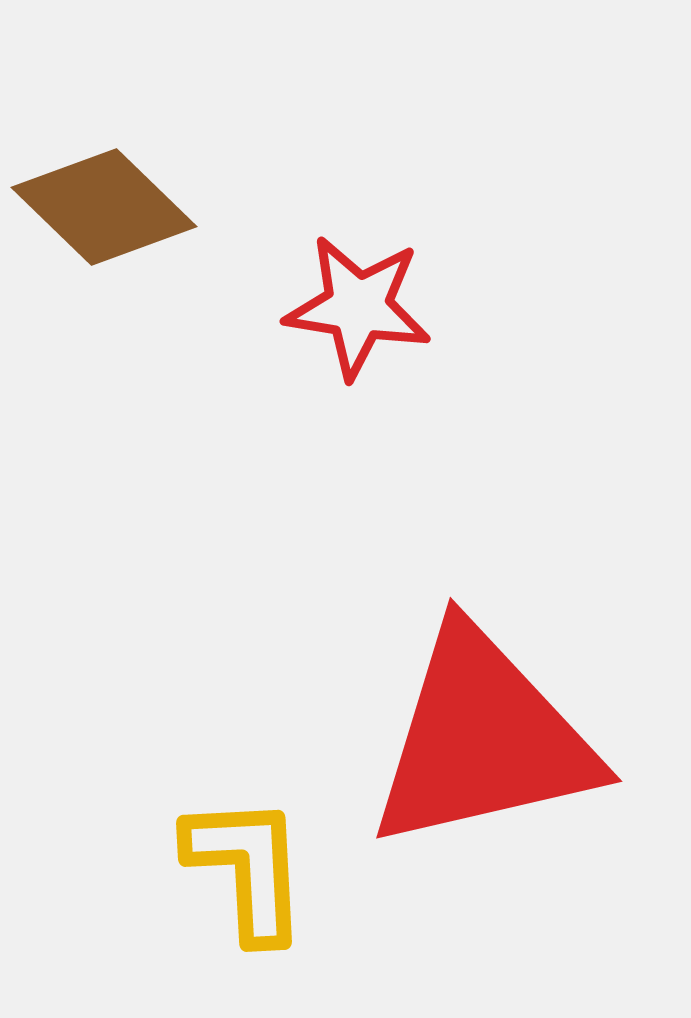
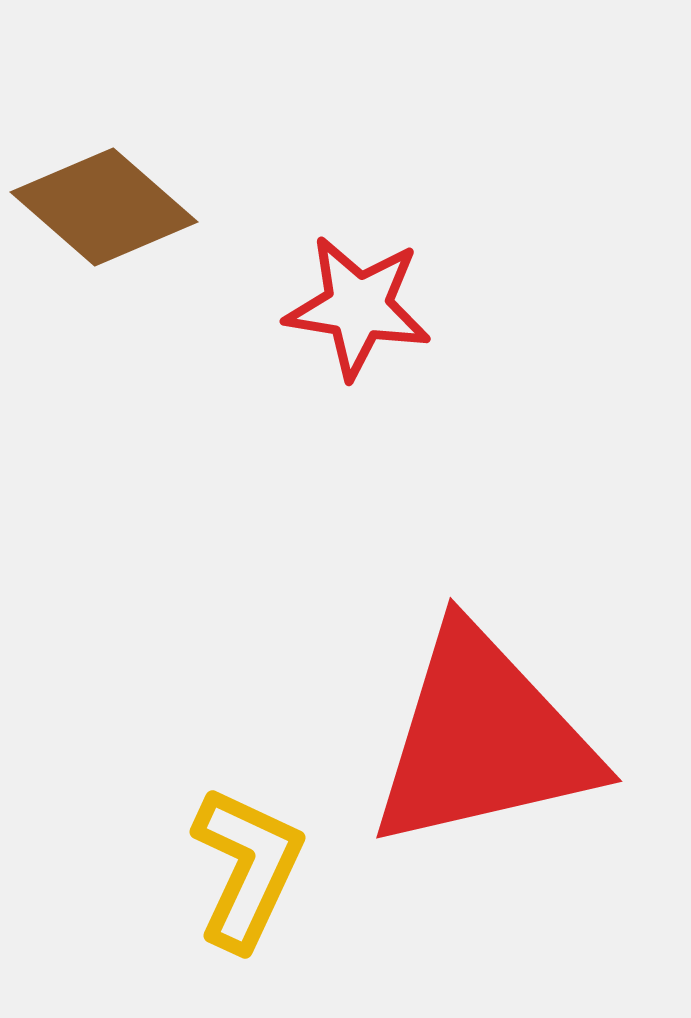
brown diamond: rotated 3 degrees counterclockwise
yellow L-shape: rotated 28 degrees clockwise
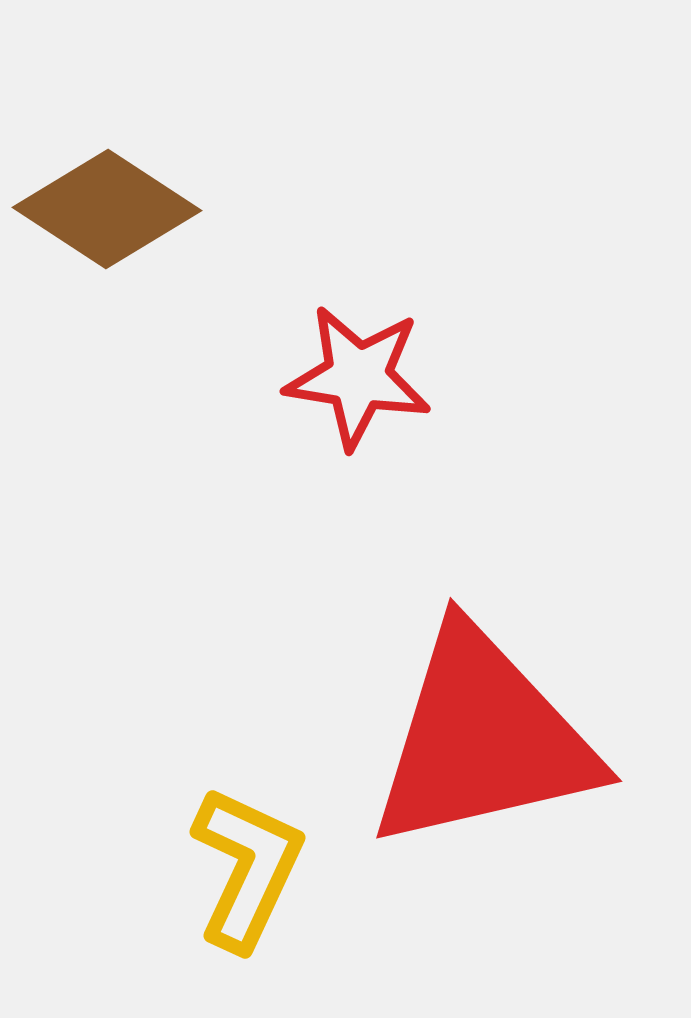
brown diamond: moved 3 px right, 2 px down; rotated 8 degrees counterclockwise
red star: moved 70 px down
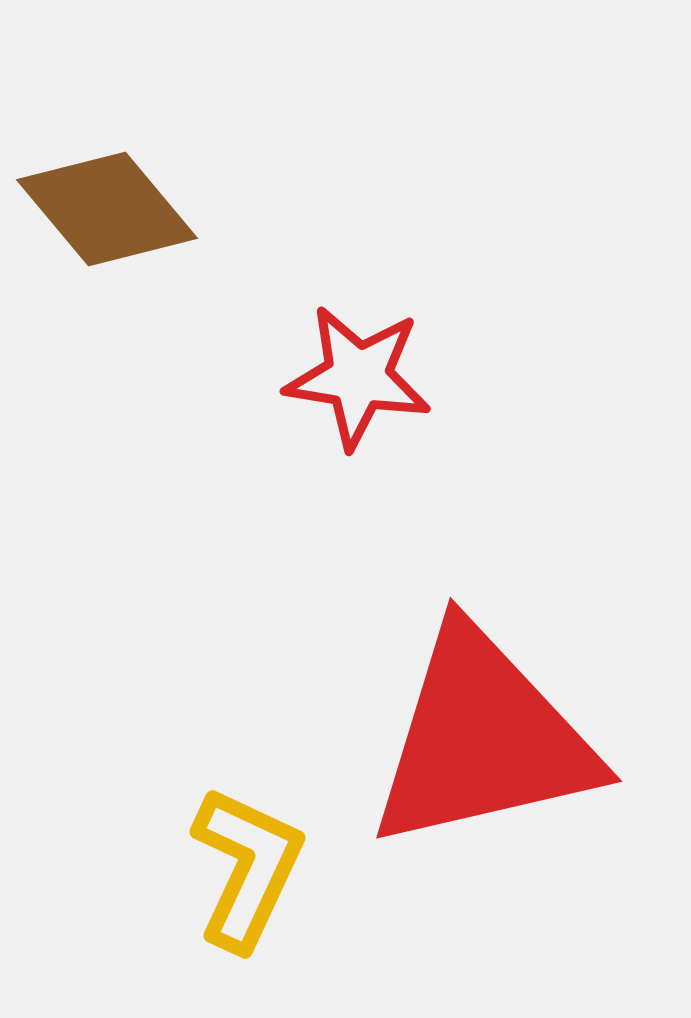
brown diamond: rotated 17 degrees clockwise
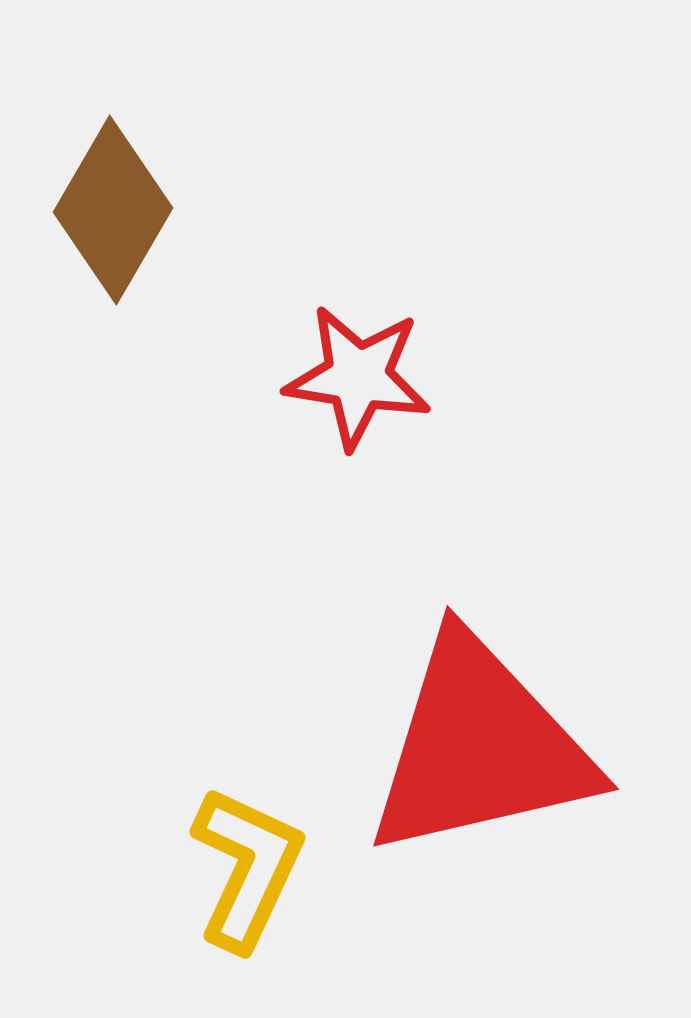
brown diamond: moved 6 px right, 1 px down; rotated 70 degrees clockwise
red triangle: moved 3 px left, 8 px down
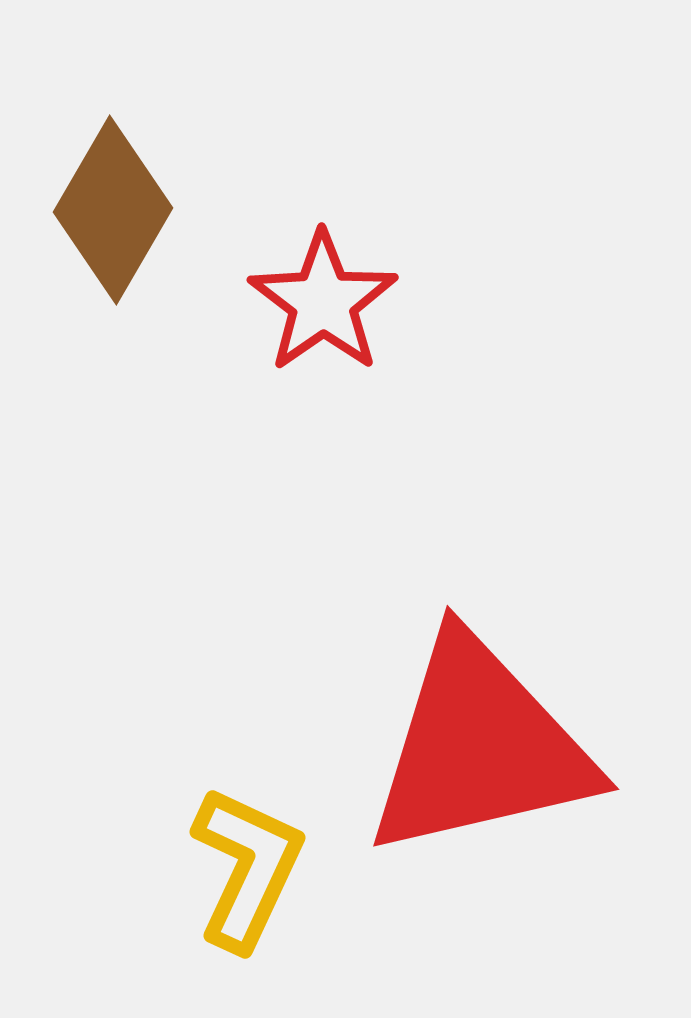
red star: moved 35 px left, 75 px up; rotated 28 degrees clockwise
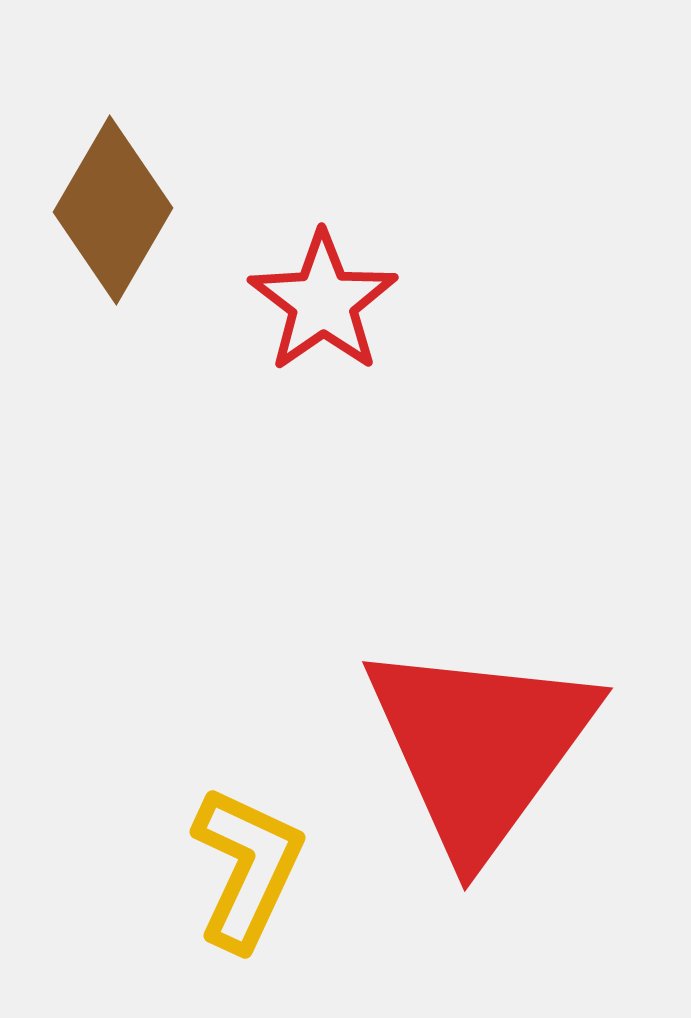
red triangle: rotated 41 degrees counterclockwise
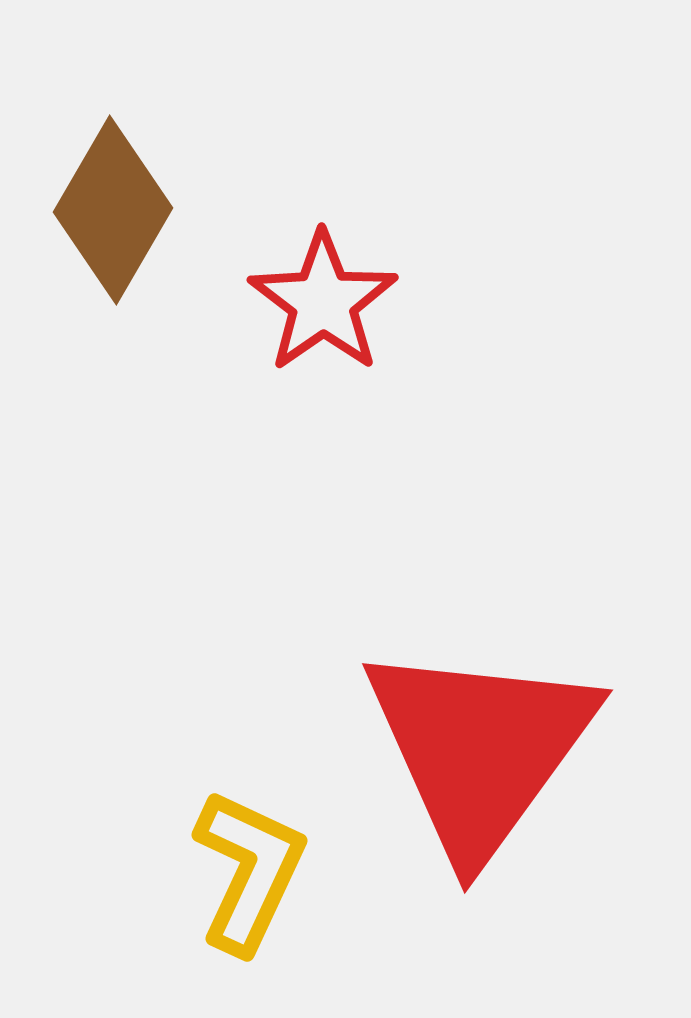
red triangle: moved 2 px down
yellow L-shape: moved 2 px right, 3 px down
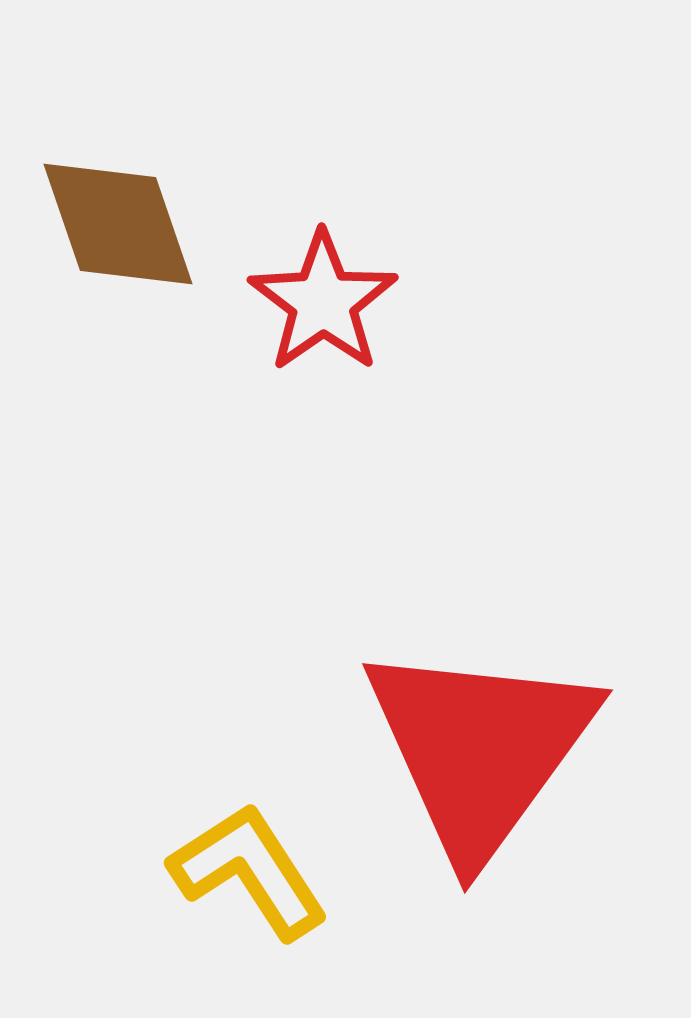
brown diamond: moved 5 px right, 14 px down; rotated 49 degrees counterclockwise
yellow L-shape: rotated 58 degrees counterclockwise
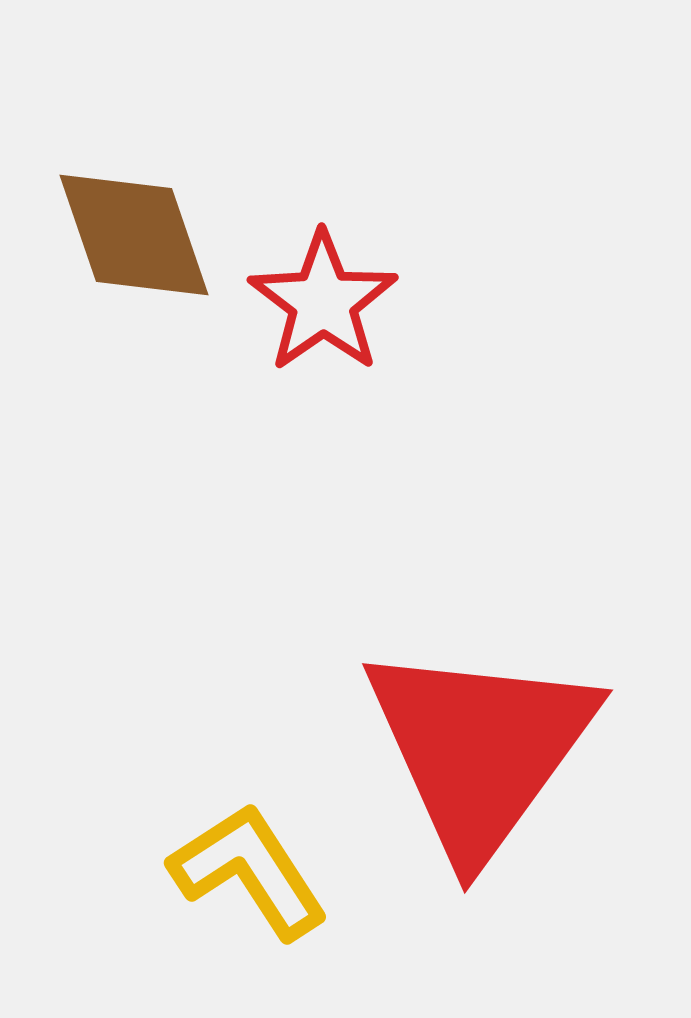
brown diamond: moved 16 px right, 11 px down
